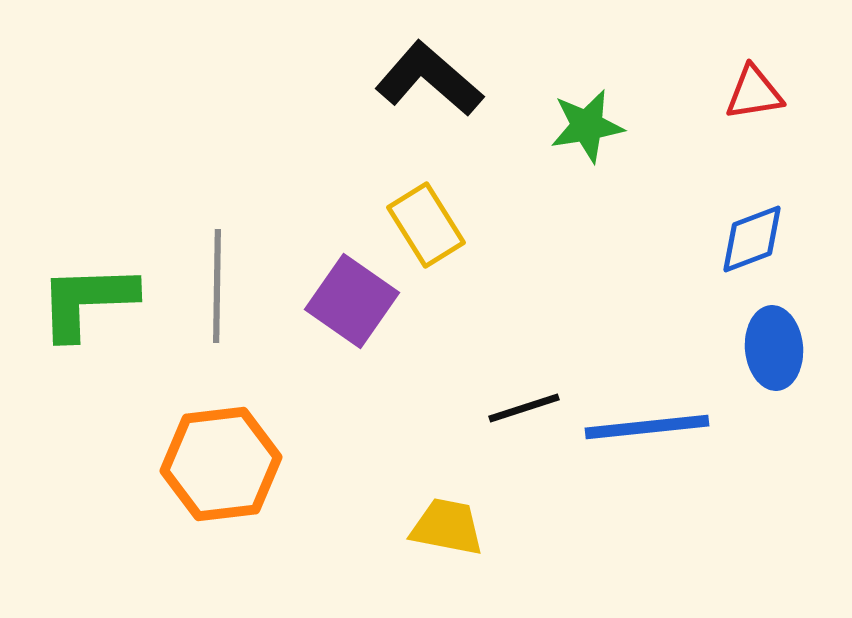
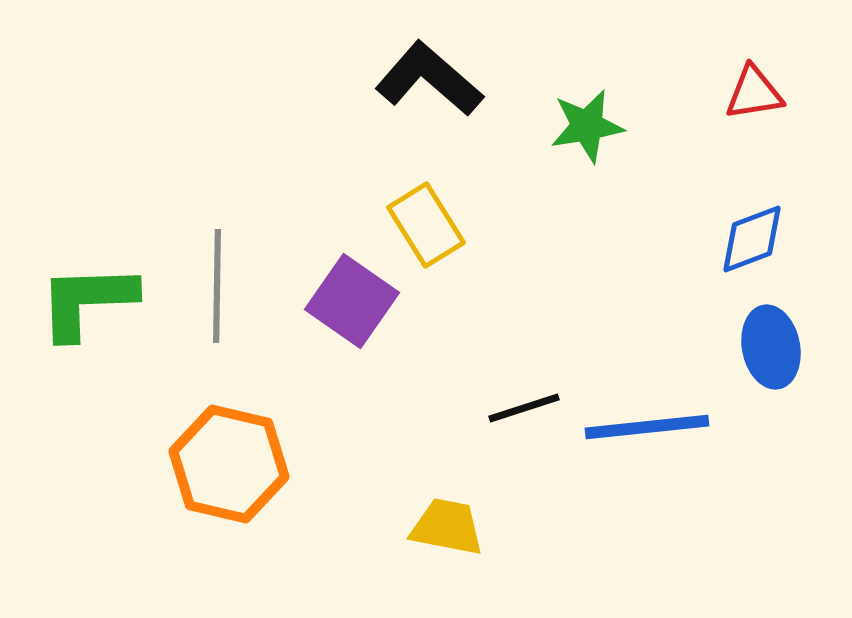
blue ellipse: moved 3 px left, 1 px up; rotated 6 degrees counterclockwise
orange hexagon: moved 8 px right; rotated 20 degrees clockwise
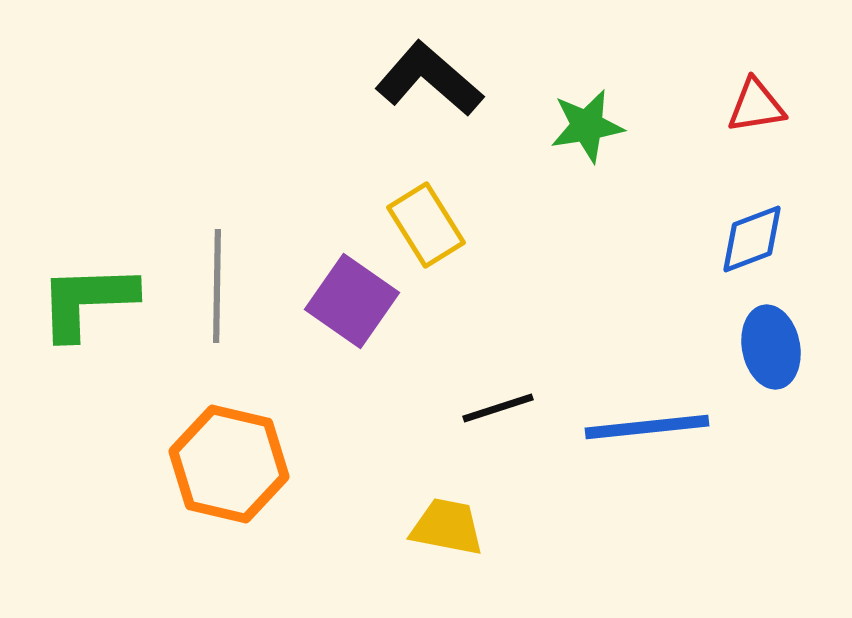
red triangle: moved 2 px right, 13 px down
black line: moved 26 px left
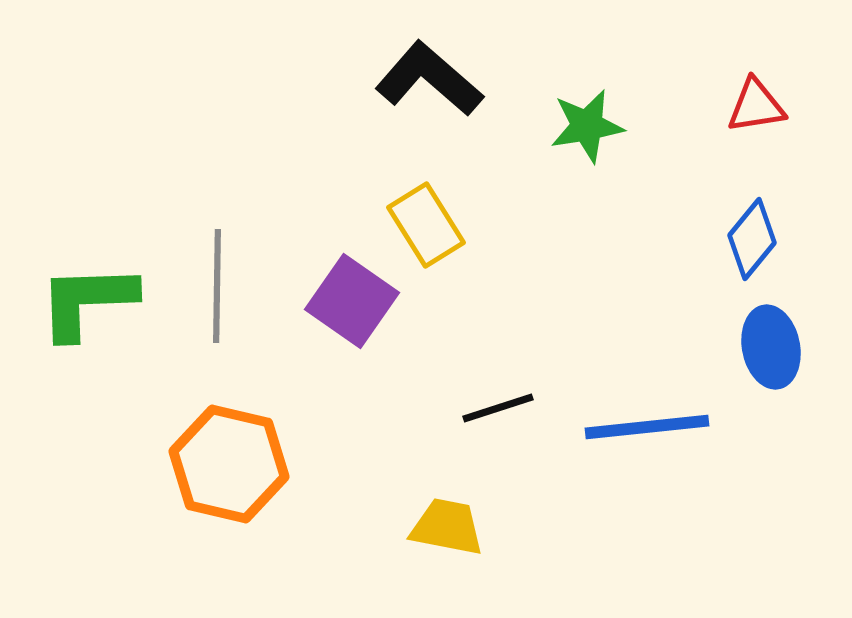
blue diamond: rotated 30 degrees counterclockwise
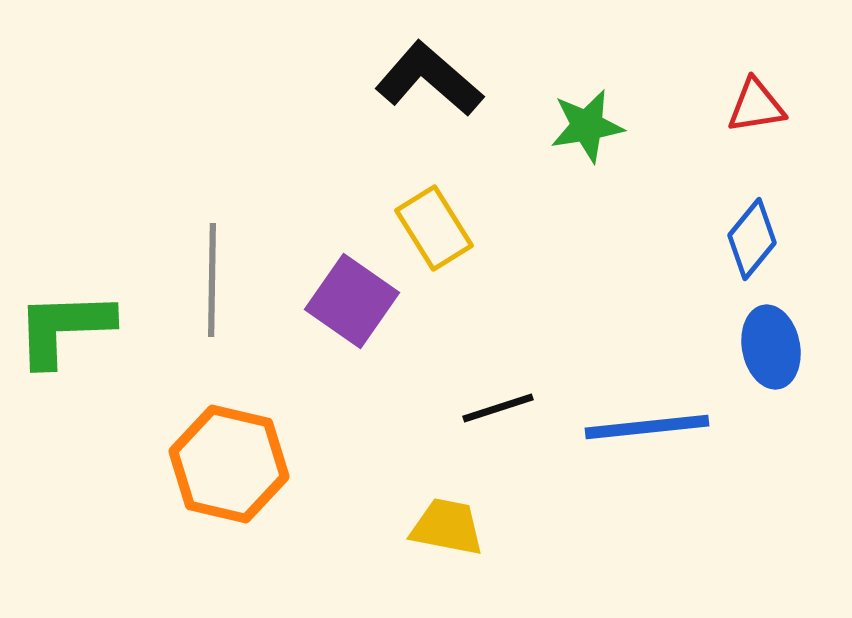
yellow rectangle: moved 8 px right, 3 px down
gray line: moved 5 px left, 6 px up
green L-shape: moved 23 px left, 27 px down
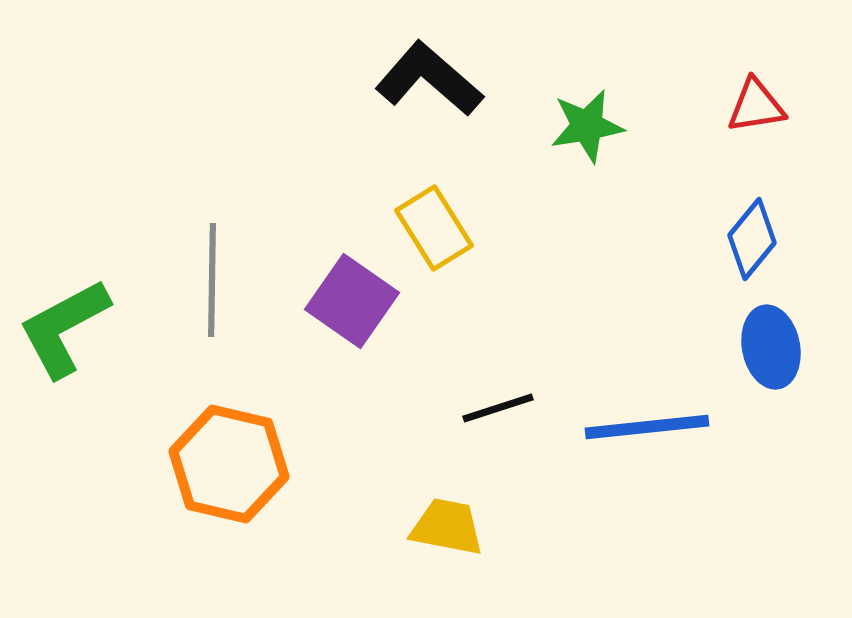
green L-shape: rotated 26 degrees counterclockwise
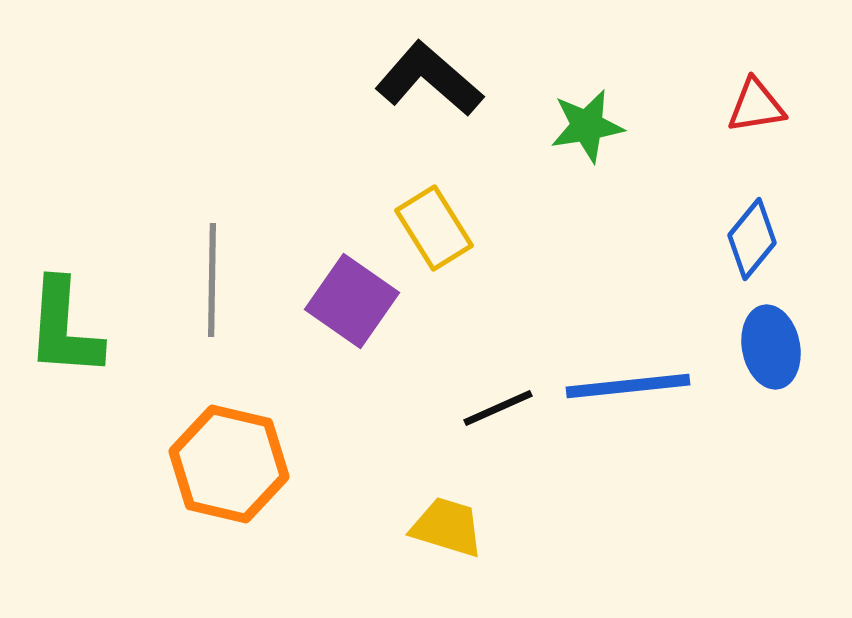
green L-shape: rotated 58 degrees counterclockwise
black line: rotated 6 degrees counterclockwise
blue line: moved 19 px left, 41 px up
yellow trapezoid: rotated 6 degrees clockwise
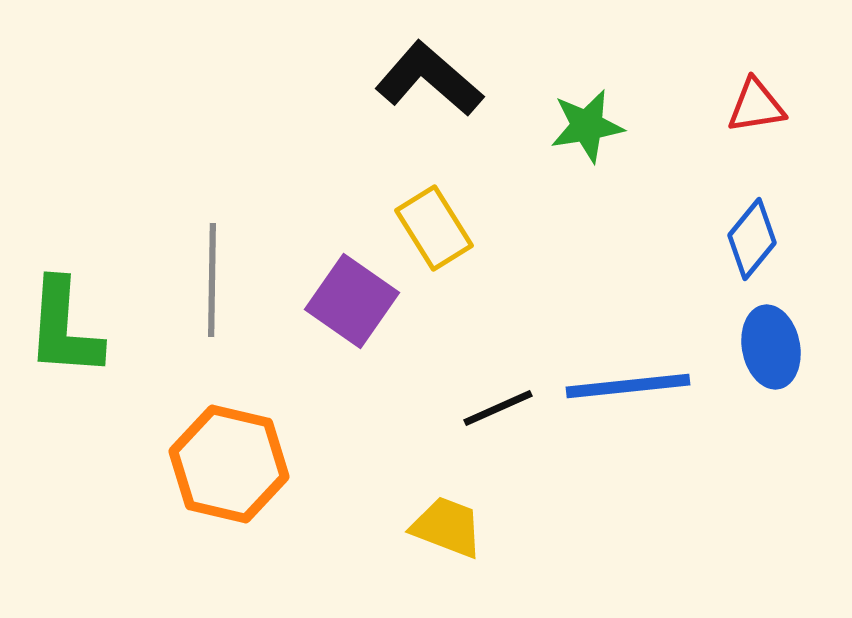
yellow trapezoid: rotated 4 degrees clockwise
